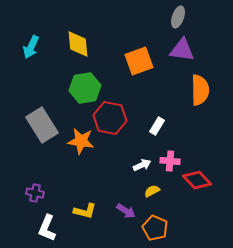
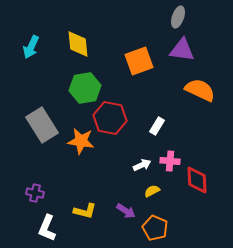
orange semicircle: rotated 64 degrees counterclockwise
red diamond: rotated 40 degrees clockwise
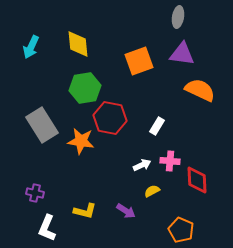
gray ellipse: rotated 10 degrees counterclockwise
purple triangle: moved 4 px down
orange pentagon: moved 26 px right, 2 px down
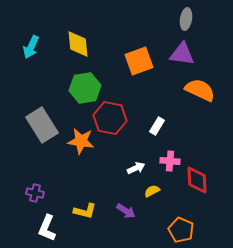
gray ellipse: moved 8 px right, 2 px down
white arrow: moved 6 px left, 3 px down
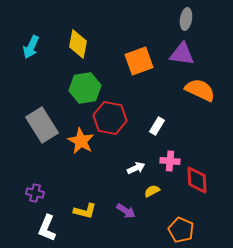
yellow diamond: rotated 16 degrees clockwise
orange star: rotated 20 degrees clockwise
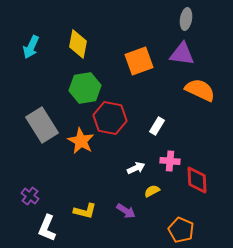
purple cross: moved 5 px left, 3 px down; rotated 24 degrees clockwise
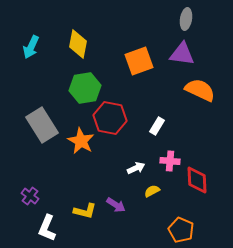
purple arrow: moved 10 px left, 6 px up
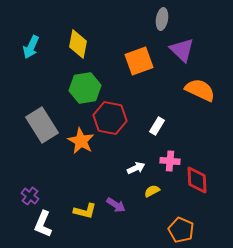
gray ellipse: moved 24 px left
purple triangle: moved 4 px up; rotated 36 degrees clockwise
white L-shape: moved 4 px left, 4 px up
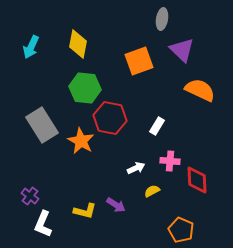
green hexagon: rotated 16 degrees clockwise
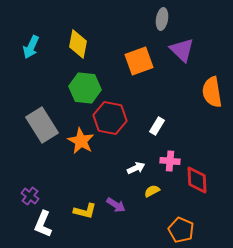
orange semicircle: moved 12 px right, 2 px down; rotated 124 degrees counterclockwise
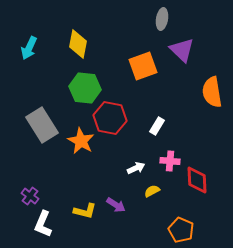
cyan arrow: moved 2 px left, 1 px down
orange square: moved 4 px right, 5 px down
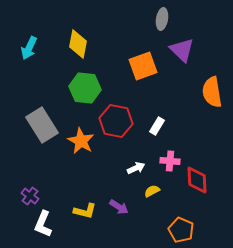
red hexagon: moved 6 px right, 3 px down
purple arrow: moved 3 px right, 2 px down
